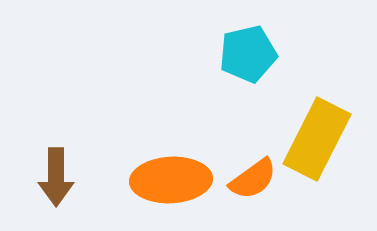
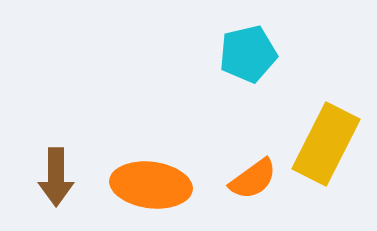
yellow rectangle: moved 9 px right, 5 px down
orange ellipse: moved 20 px left, 5 px down; rotated 10 degrees clockwise
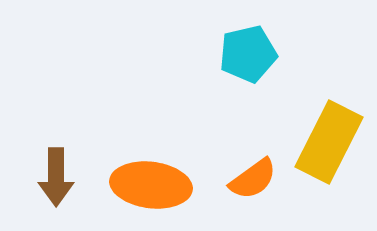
yellow rectangle: moved 3 px right, 2 px up
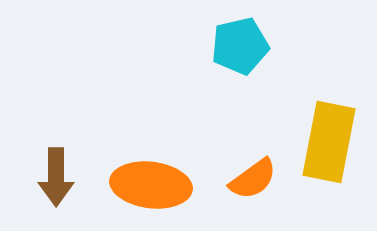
cyan pentagon: moved 8 px left, 8 px up
yellow rectangle: rotated 16 degrees counterclockwise
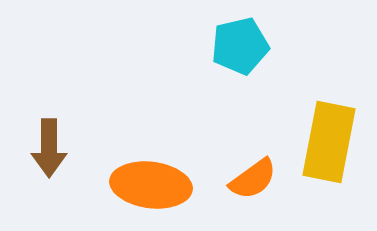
brown arrow: moved 7 px left, 29 px up
